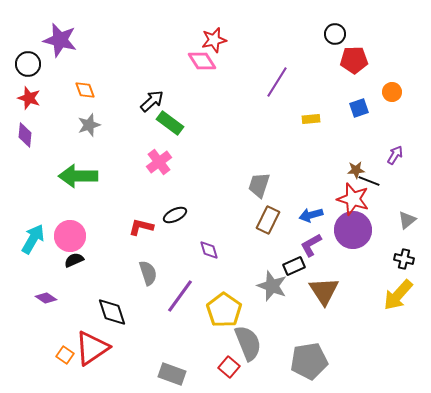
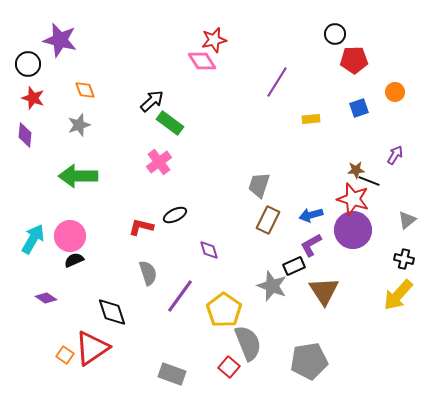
orange circle at (392, 92): moved 3 px right
red star at (29, 98): moved 4 px right
gray star at (89, 125): moved 10 px left
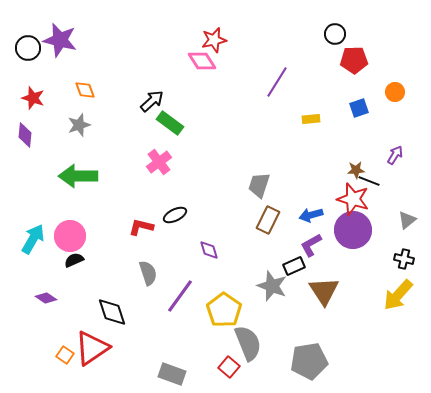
black circle at (28, 64): moved 16 px up
